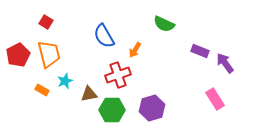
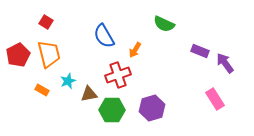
cyan star: moved 3 px right
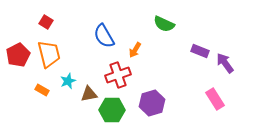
purple hexagon: moved 5 px up
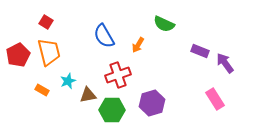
orange arrow: moved 3 px right, 5 px up
orange trapezoid: moved 2 px up
brown triangle: moved 1 px left, 1 px down
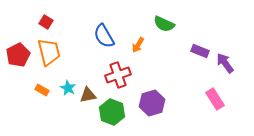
cyan star: moved 7 px down; rotated 21 degrees counterclockwise
green hexagon: moved 2 px down; rotated 20 degrees clockwise
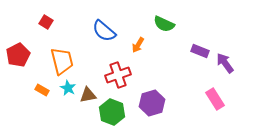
blue semicircle: moved 5 px up; rotated 20 degrees counterclockwise
orange trapezoid: moved 13 px right, 9 px down
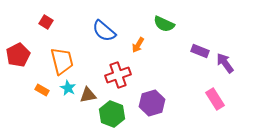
green hexagon: moved 2 px down
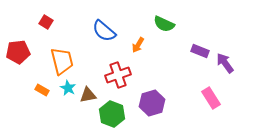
red pentagon: moved 3 px up; rotated 20 degrees clockwise
pink rectangle: moved 4 px left, 1 px up
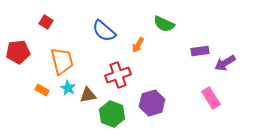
purple rectangle: rotated 30 degrees counterclockwise
purple arrow: rotated 85 degrees counterclockwise
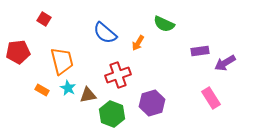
red square: moved 2 px left, 3 px up
blue semicircle: moved 1 px right, 2 px down
orange arrow: moved 2 px up
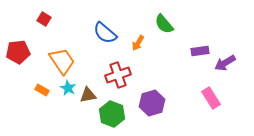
green semicircle: rotated 25 degrees clockwise
orange trapezoid: rotated 20 degrees counterclockwise
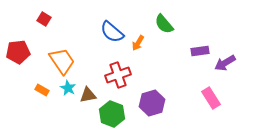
blue semicircle: moved 7 px right, 1 px up
